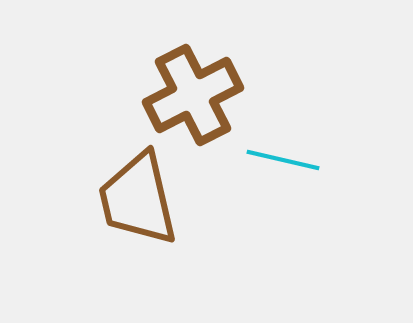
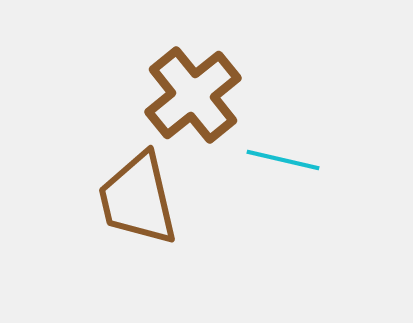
brown cross: rotated 12 degrees counterclockwise
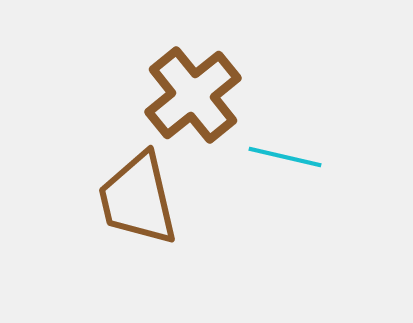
cyan line: moved 2 px right, 3 px up
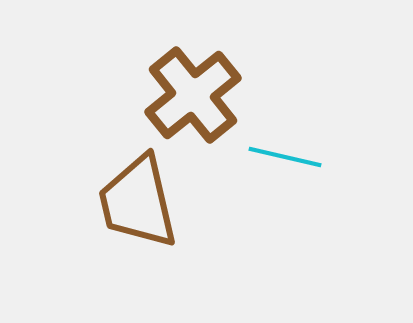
brown trapezoid: moved 3 px down
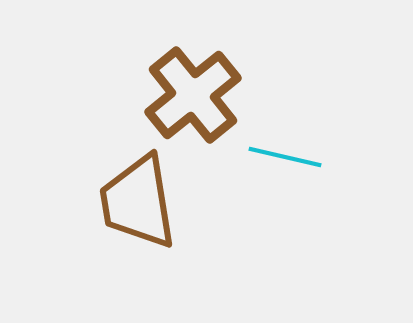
brown trapezoid: rotated 4 degrees clockwise
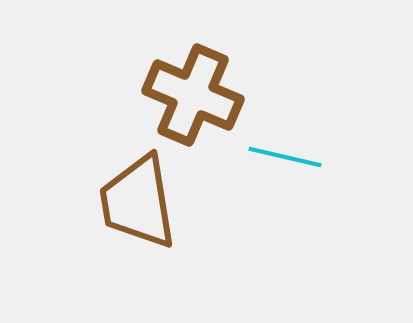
brown cross: rotated 28 degrees counterclockwise
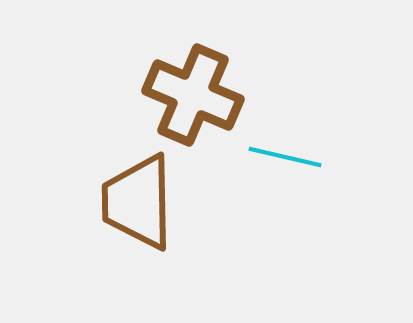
brown trapezoid: rotated 8 degrees clockwise
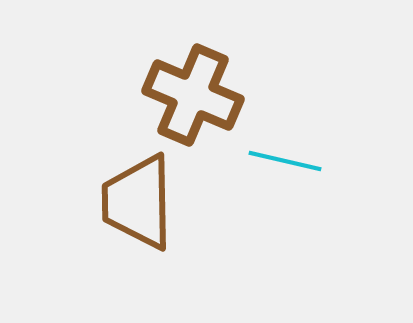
cyan line: moved 4 px down
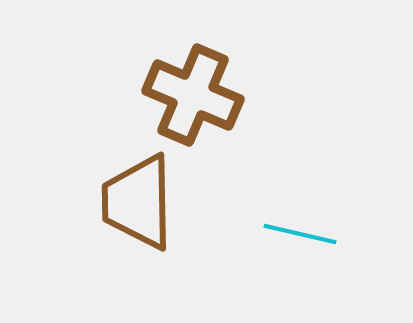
cyan line: moved 15 px right, 73 px down
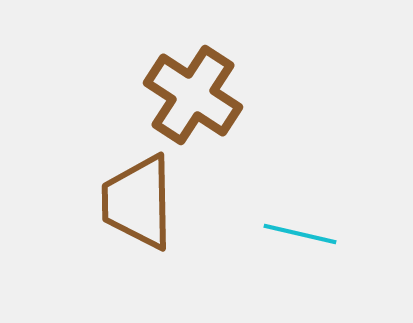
brown cross: rotated 10 degrees clockwise
